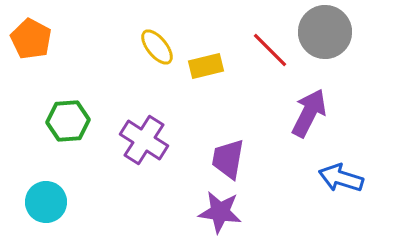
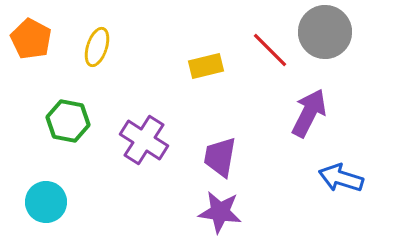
yellow ellipse: moved 60 px left; rotated 57 degrees clockwise
green hexagon: rotated 15 degrees clockwise
purple trapezoid: moved 8 px left, 2 px up
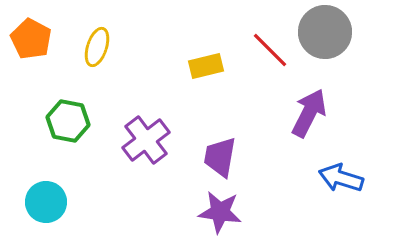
purple cross: moved 2 px right; rotated 21 degrees clockwise
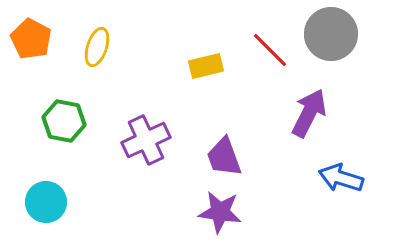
gray circle: moved 6 px right, 2 px down
green hexagon: moved 4 px left
purple cross: rotated 12 degrees clockwise
purple trapezoid: moved 4 px right; rotated 30 degrees counterclockwise
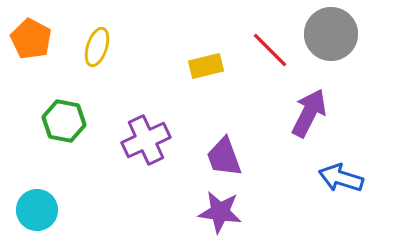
cyan circle: moved 9 px left, 8 px down
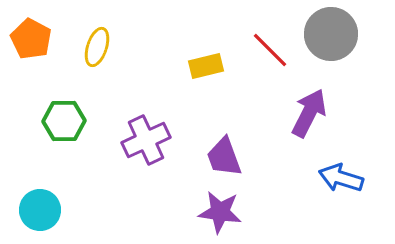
green hexagon: rotated 12 degrees counterclockwise
cyan circle: moved 3 px right
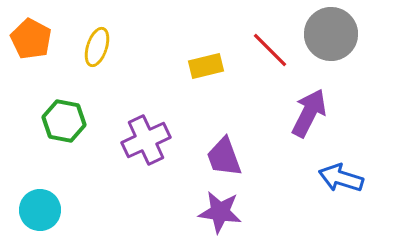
green hexagon: rotated 12 degrees clockwise
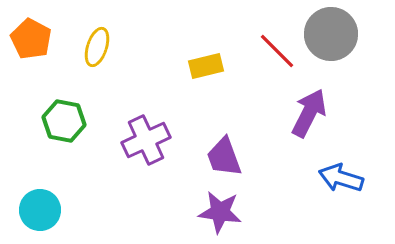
red line: moved 7 px right, 1 px down
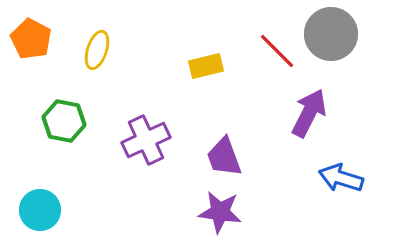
yellow ellipse: moved 3 px down
